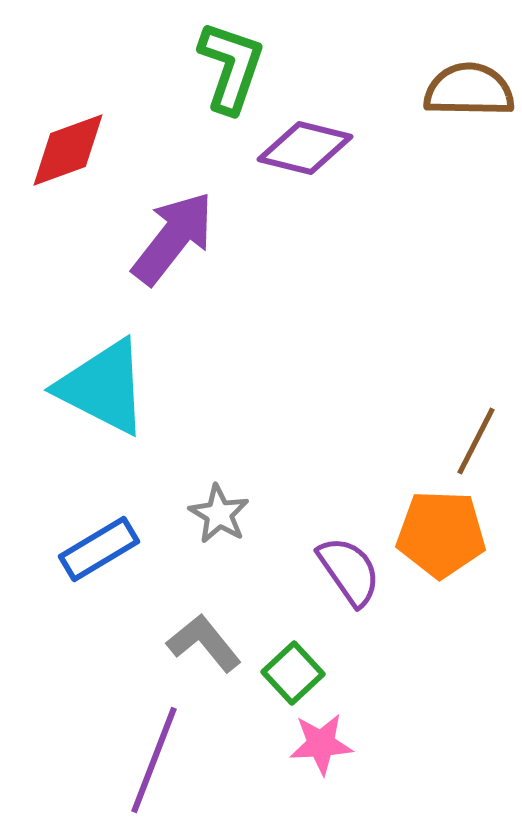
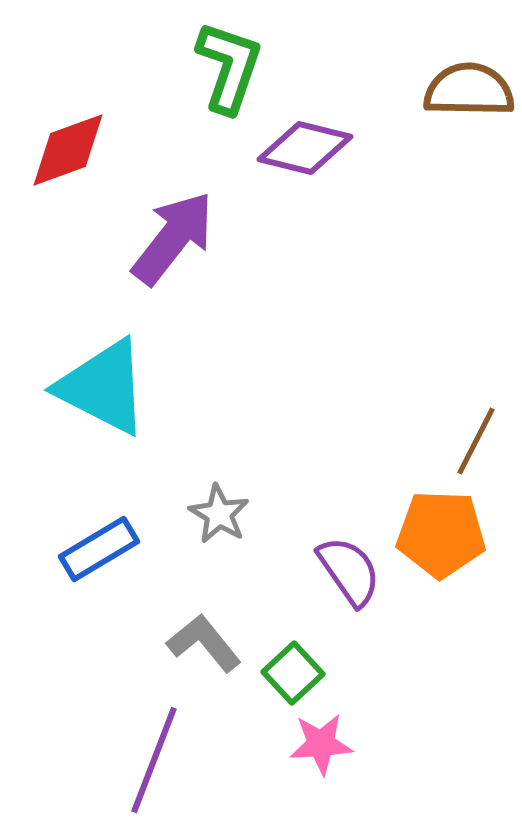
green L-shape: moved 2 px left
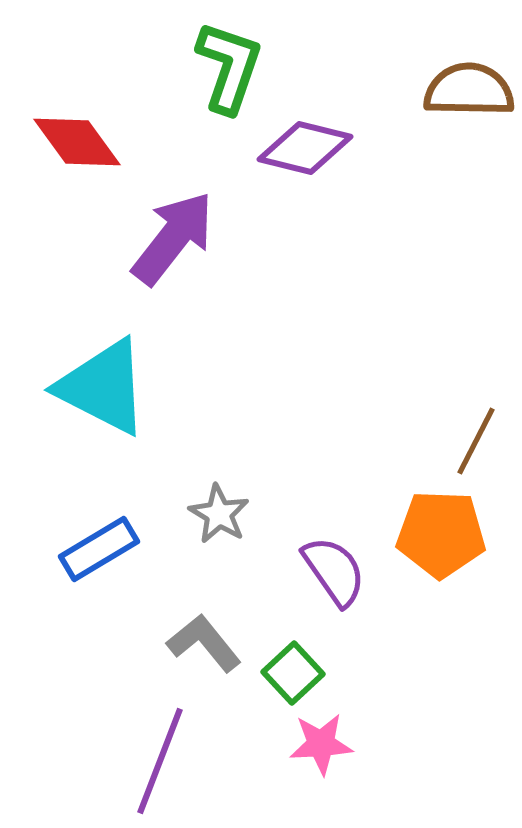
red diamond: moved 9 px right, 8 px up; rotated 74 degrees clockwise
purple semicircle: moved 15 px left
purple line: moved 6 px right, 1 px down
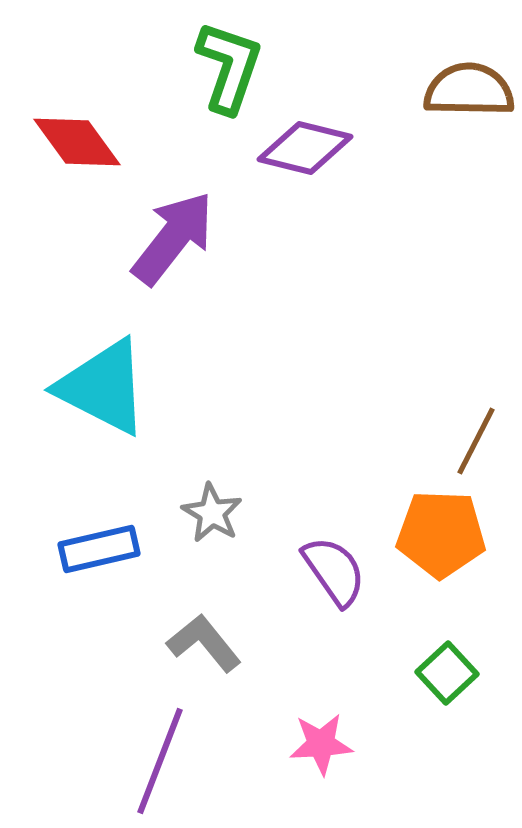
gray star: moved 7 px left, 1 px up
blue rectangle: rotated 18 degrees clockwise
green square: moved 154 px right
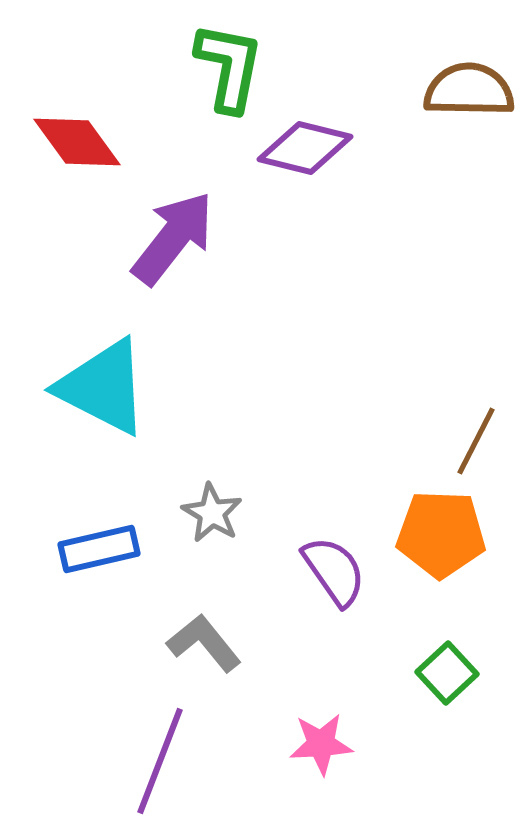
green L-shape: rotated 8 degrees counterclockwise
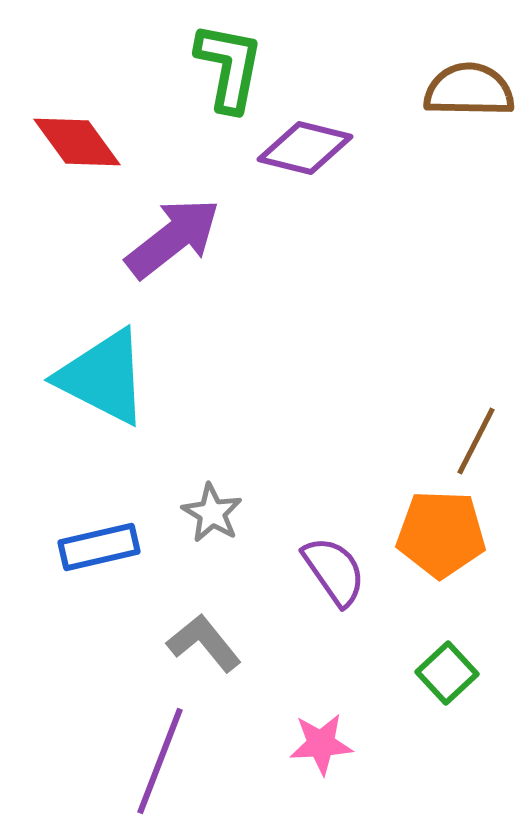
purple arrow: rotated 14 degrees clockwise
cyan triangle: moved 10 px up
blue rectangle: moved 2 px up
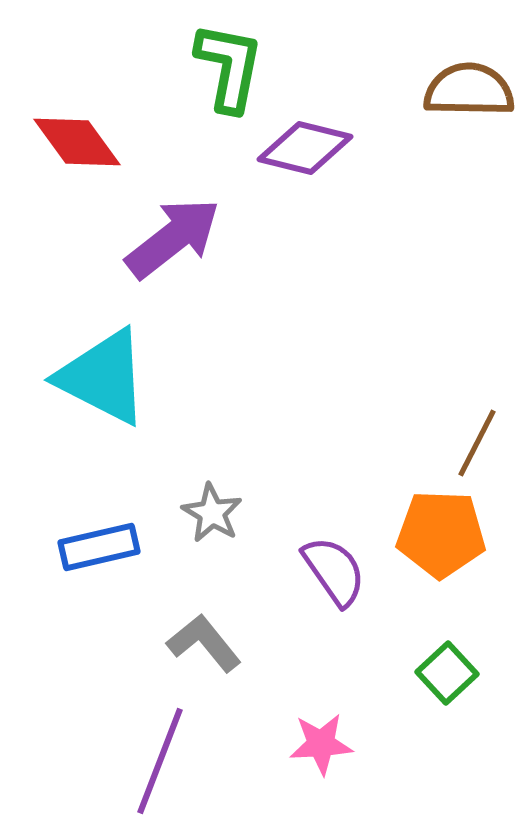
brown line: moved 1 px right, 2 px down
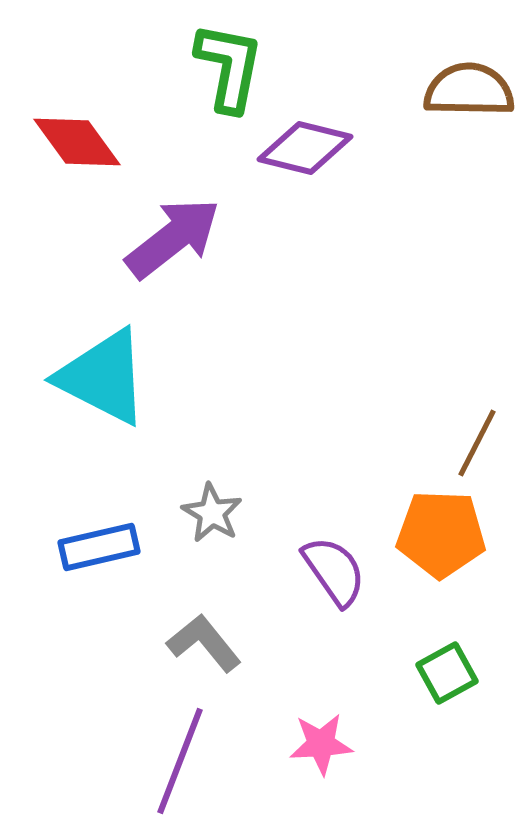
green square: rotated 14 degrees clockwise
purple line: moved 20 px right
